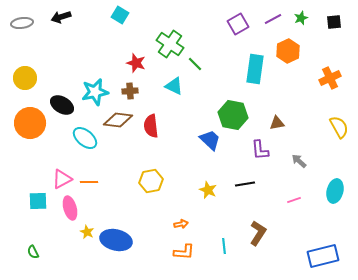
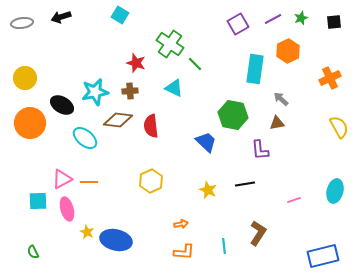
cyan triangle at (174, 86): moved 2 px down
blue trapezoid at (210, 140): moved 4 px left, 2 px down
gray arrow at (299, 161): moved 18 px left, 62 px up
yellow hexagon at (151, 181): rotated 15 degrees counterclockwise
pink ellipse at (70, 208): moved 3 px left, 1 px down
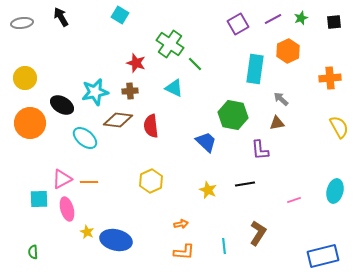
black arrow at (61, 17): rotated 78 degrees clockwise
orange cross at (330, 78): rotated 20 degrees clockwise
cyan square at (38, 201): moved 1 px right, 2 px up
green semicircle at (33, 252): rotated 24 degrees clockwise
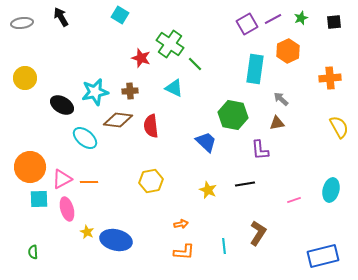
purple square at (238, 24): moved 9 px right
red star at (136, 63): moved 5 px right, 5 px up
orange circle at (30, 123): moved 44 px down
yellow hexagon at (151, 181): rotated 15 degrees clockwise
cyan ellipse at (335, 191): moved 4 px left, 1 px up
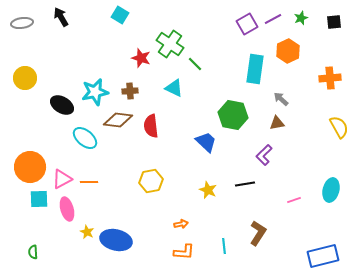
purple L-shape at (260, 150): moved 4 px right, 5 px down; rotated 50 degrees clockwise
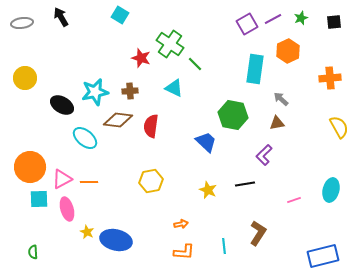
red semicircle at (151, 126): rotated 15 degrees clockwise
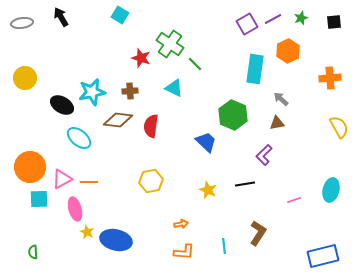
cyan star at (95, 92): moved 3 px left
green hexagon at (233, 115): rotated 12 degrees clockwise
cyan ellipse at (85, 138): moved 6 px left
pink ellipse at (67, 209): moved 8 px right
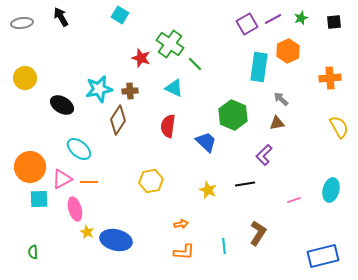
cyan rectangle at (255, 69): moved 4 px right, 2 px up
cyan star at (92, 92): moved 7 px right, 3 px up
brown diamond at (118, 120): rotated 64 degrees counterclockwise
red semicircle at (151, 126): moved 17 px right
cyan ellipse at (79, 138): moved 11 px down
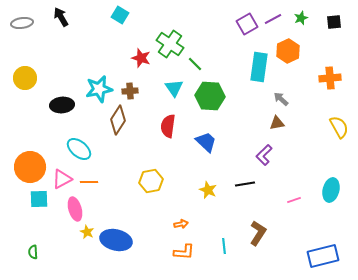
cyan triangle at (174, 88): rotated 30 degrees clockwise
black ellipse at (62, 105): rotated 35 degrees counterclockwise
green hexagon at (233, 115): moved 23 px left, 19 px up; rotated 20 degrees counterclockwise
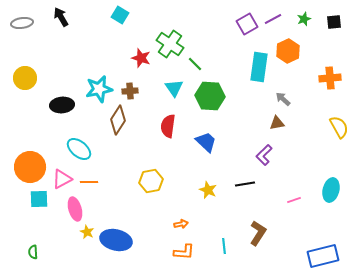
green star at (301, 18): moved 3 px right, 1 px down
gray arrow at (281, 99): moved 2 px right
